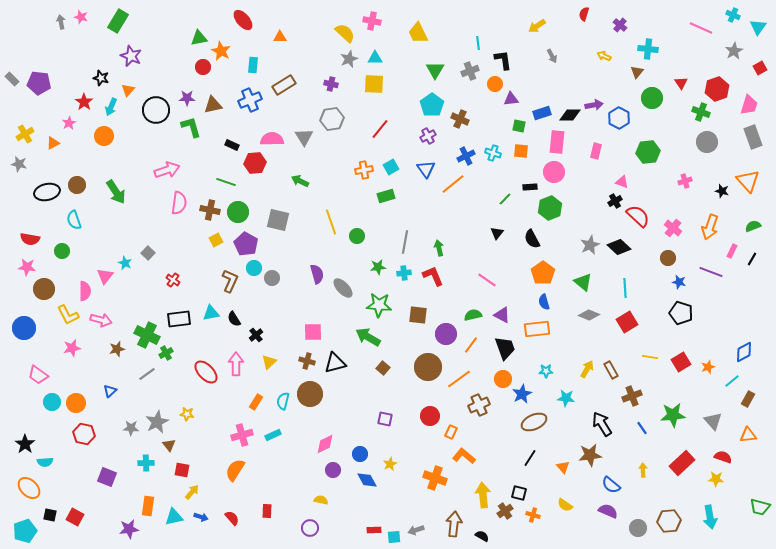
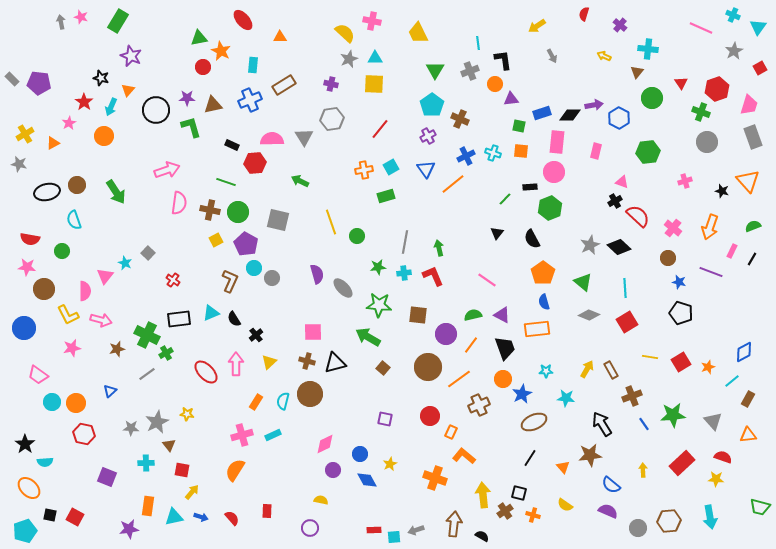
cyan triangle at (211, 313): rotated 12 degrees counterclockwise
blue line at (642, 428): moved 2 px right, 4 px up
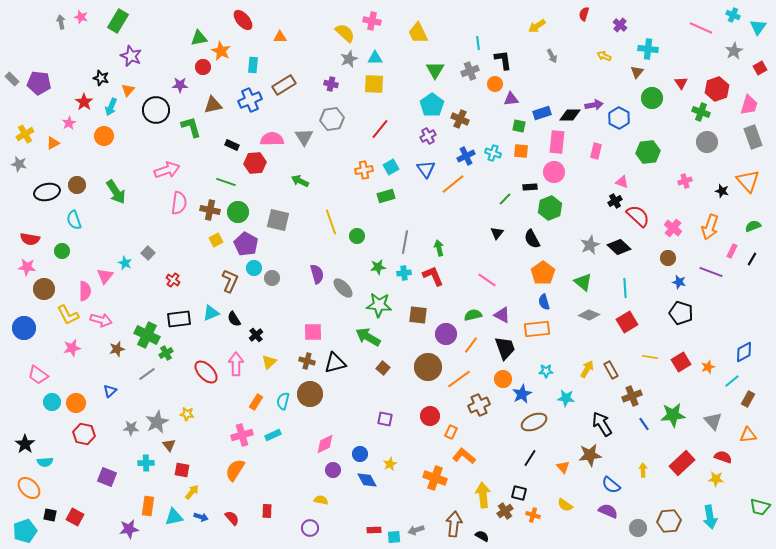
purple star at (187, 98): moved 7 px left, 13 px up
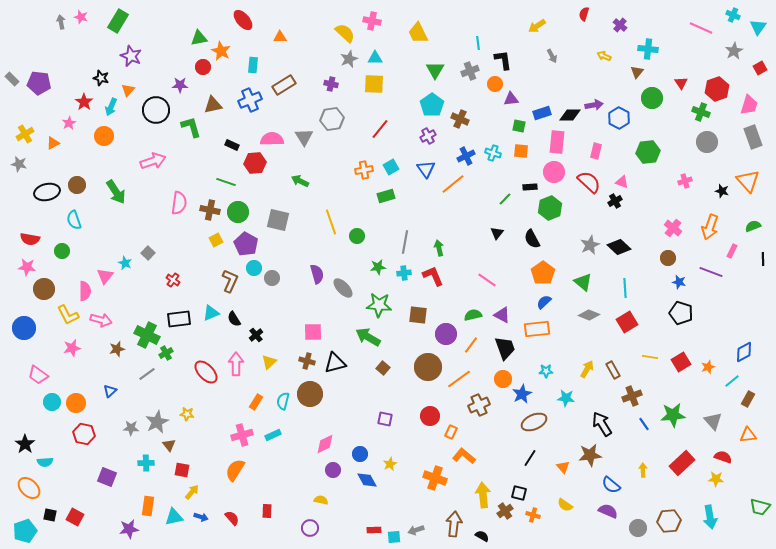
pink arrow at (167, 170): moved 14 px left, 9 px up
red semicircle at (638, 216): moved 49 px left, 34 px up
black line at (752, 259): moved 11 px right; rotated 32 degrees counterclockwise
blue semicircle at (544, 302): rotated 63 degrees clockwise
brown rectangle at (611, 370): moved 2 px right
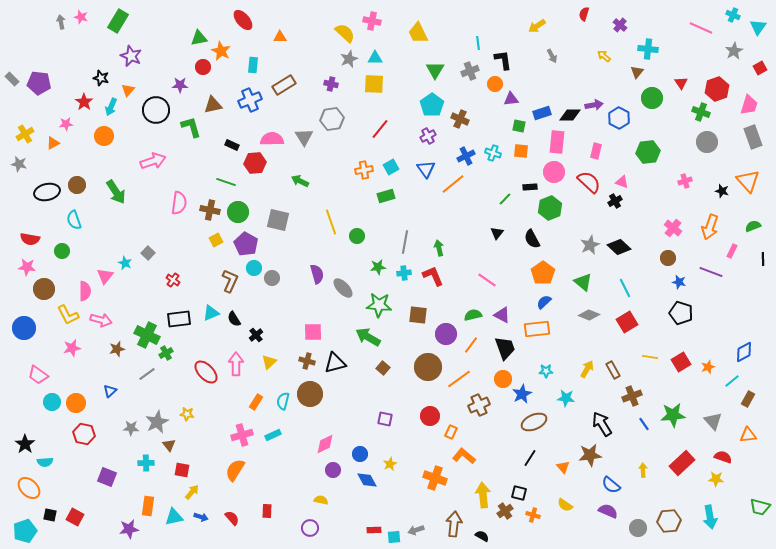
yellow arrow at (604, 56): rotated 16 degrees clockwise
pink star at (69, 123): moved 3 px left, 1 px down; rotated 24 degrees clockwise
cyan line at (625, 288): rotated 24 degrees counterclockwise
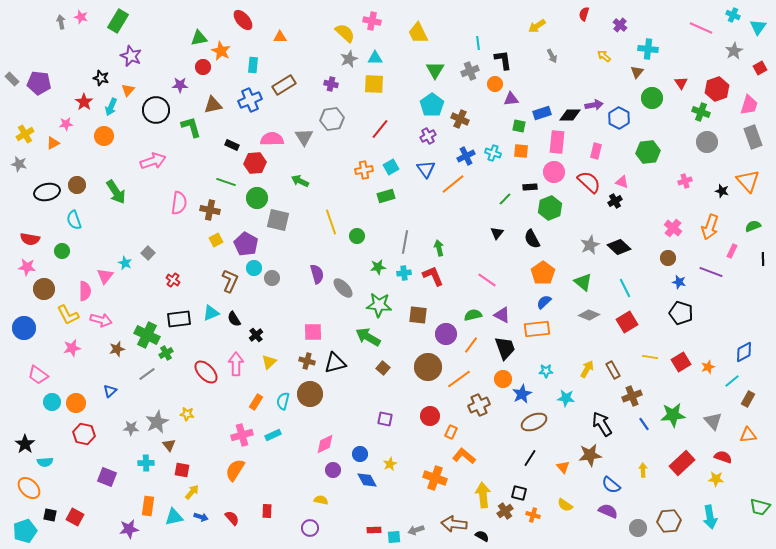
green circle at (238, 212): moved 19 px right, 14 px up
brown arrow at (454, 524): rotated 90 degrees counterclockwise
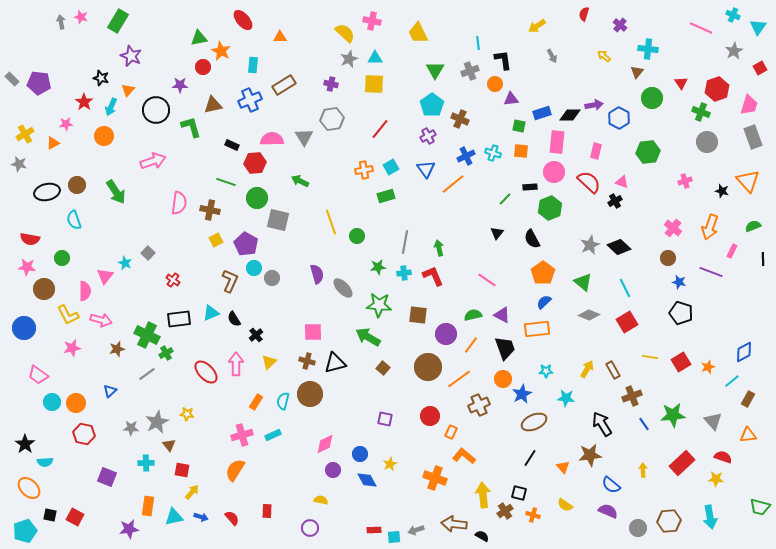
green circle at (62, 251): moved 7 px down
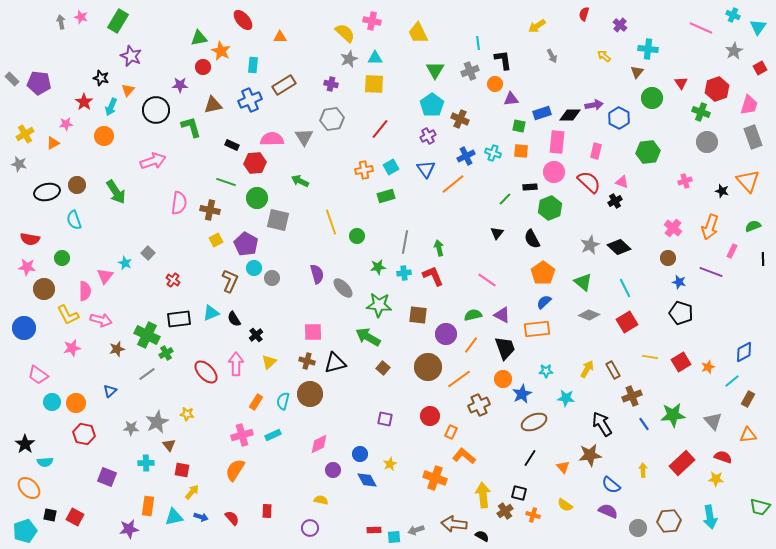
pink diamond at (325, 444): moved 6 px left
